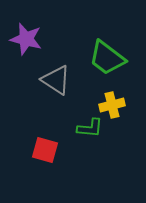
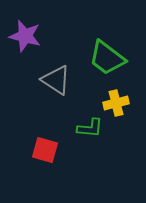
purple star: moved 1 px left, 3 px up
yellow cross: moved 4 px right, 2 px up
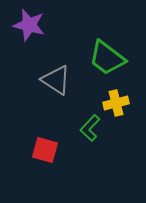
purple star: moved 4 px right, 11 px up
green L-shape: rotated 128 degrees clockwise
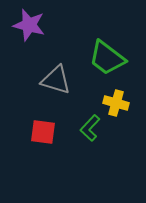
gray triangle: rotated 16 degrees counterclockwise
yellow cross: rotated 30 degrees clockwise
red square: moved 2 px left, 18 px up; rotated 8 degrees counterclockwise
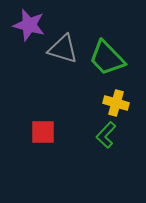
green trapezoid: rotated 9 degrees clockwise
gray triangle: moved 7 px right, 31 px up
green L-shape: moved 16 px right, 7 px down
red square: rotated 8 degrees counterclockwise
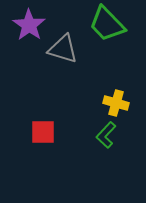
purple star: rotated 20 degrees clockwise
green trapezoid: moved 34 px up
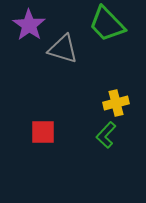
yellow cross: rotated 30 degrees counterclockwise
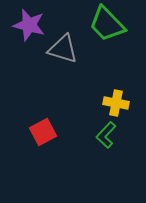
purple star: rotated 20 degrees counterclockwise
yellow cross: rotated 25 degrees clockwise
red square: rotated 28 degrees counterclockwise
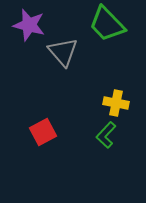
gray triangle: moved 3 px down; rotated 32 degrees clockwise
